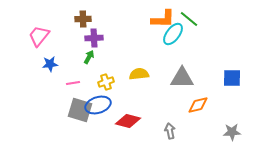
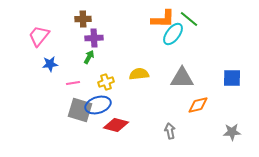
red diamond: moved 12 px left, 4 px down
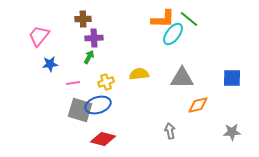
red diamond: moved 13 px left, 14 px down
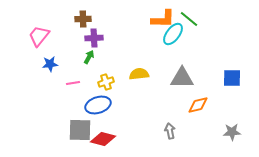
gray square: moved 20 px down; rotated 15 degrees counterclockwise
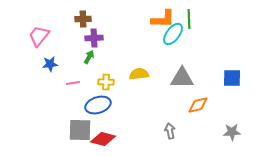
green line: rotated 48 degrees clockwise
yellow cross: rotated 21 degrees clockwise
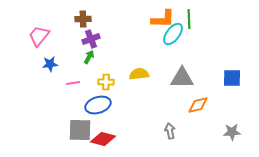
purple cross: moved 3 px left, 1 px down; rotated 18 degrees counterclockwise
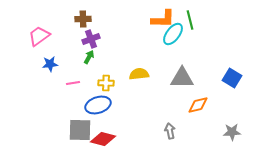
green line: moved 1 px right, 1 px down; rotated 12 degrees counterclockwise
pink trapezoid: rotated 15 degrees clockwise
blue square: rotated 30 degrees clockwise
yellow cross: moved 1 px down
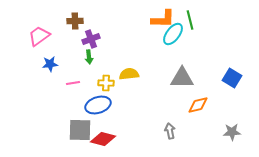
brown cross: moved 8 px left, 2 px down
green arrow: rotated 144 degrees clockwise
yellow semicircle: moved 10 px left
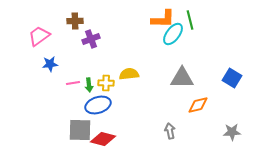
green arrow: moved 28 px down
